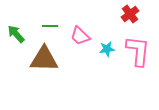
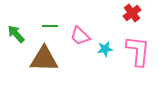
red cross: moved 2 px right, 1 px up
cyan star: moved 2 px left
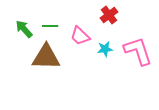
red cross: moved 23 px left, 2 px down
green arrow: moved 8 px right, 5 px up
pink L-shape: rotated 24 degrees counterclockwise
brown triangle: moved 2 px right, 2 px up
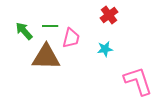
green arrow: moved 2 px down
pink trapezoid: moved 9 px left, 2 px down; rotated 120 degrees counterclockwise
pink L-shape: moved 30 px down
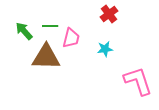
red cross: moved 1 px up
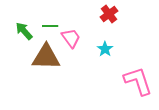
pink trapezoid: rotated 50 degrees counterclockwise
cyan star: rotated 28 degrees counterclockwise
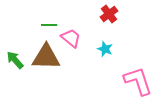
green line: moved 1 px left, 1 px up
green arrow: moved 9 px left, 29 px down
pink trapezoid: rotated 15 degrees counterclockwise
cyan star: rotated 14 degrees counterclockwise
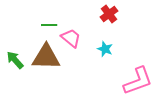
pink L-shape: rotated 88 degrees clockwise
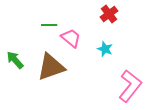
brown triangle: moved 5 px right, 10 px down; rotated 20 degrees counterclockwise
pink L-shape: moved 8 px left, 5 px down; rotated 32 degrees counterclockwise
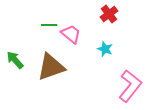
pink trapezoid: moved 4 px up
